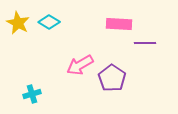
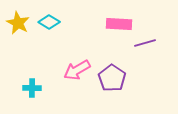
purple line: rotated 15 degrees counterclockwise
pink arrow: moved 3 px left, 5 px down
cyan cross: moved 6 px up; rotated 18 degrees clockwise
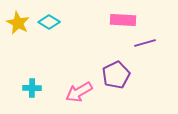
pink rectangle: moved 4 px right, 4 px up
pink arrow: moved 2 px right, 22 px down
purple pentagon: moved 4 px right, 3 px up; rotated 12 degrees clockwise
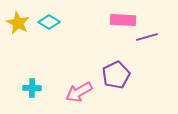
purple line: moved 2 px right, 6 px up
